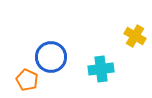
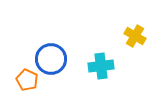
blue circle: moved 2 px down
cyan cross: moved 3 px up
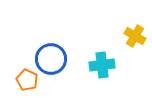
cyan cross: moved 1 px right, 1 px up
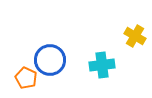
blue circle: moved 1 px left, 1 px down
orange pentagon: moved 1 px left, 2 px up
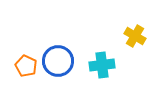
blue circle: moved 8 px right, 1 px down
orange pentagon: moved 12 px up
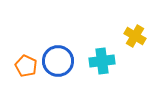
cyan cross: moved 4 px up
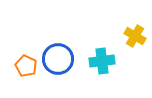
blue circle: moved 2 px up
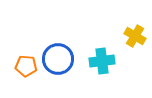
orange pentagon: rotated 20 degrees counterclockwise
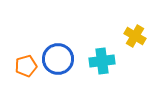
orange pentagon: rotated 20 degrees counterclockwise
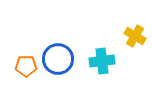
orange pentagon: rotated 15 degrees clockwise
